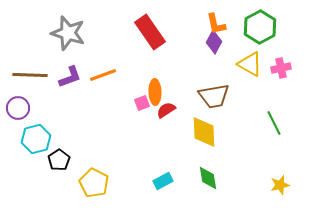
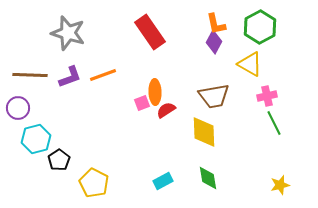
pink cross: moved 14 px left, 28 px down
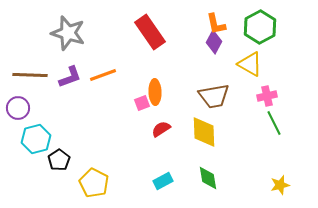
red semicircle: moved 5 px left, 19 px down
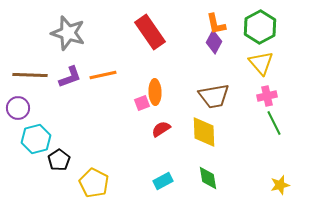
yellow triangle: moved 11 px right, 1 px up; rotated 20 degrees clockwise
orange line: rotated 8 degrees clockwise
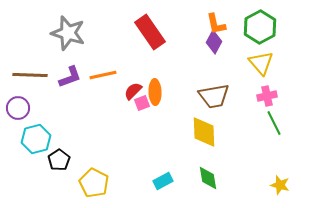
red semicircle: moved 28 px left, 38 px up; rotated 12 degrees counterclockwise
yellow star: rotated 30 degrees clockwise
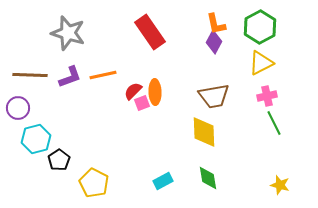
yellow triangle: rotated 44 degrees clockwise
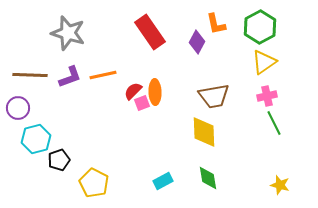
purple diamond: moved 17 px left
yellow triangle: moved 3 px right, 1 px up; rotated 8 degrees counterclockwise
black pentagon: rotated 15 degrees clockwise
